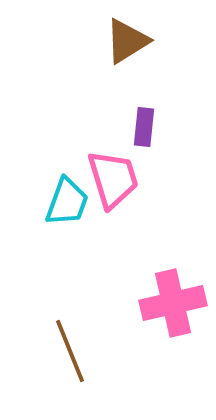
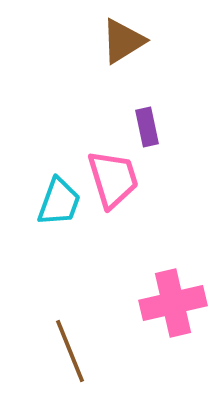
brown triangle: moved 4 px left
purple rectangle: moved 3 px right; rotated 18 degrees counterclockwise
cyan trapezoid: moved 8 px left
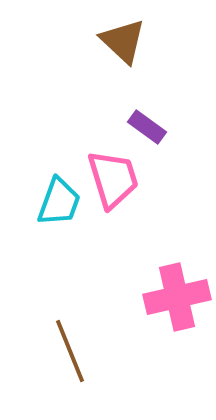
brown triangle: rotated 45 degrees counterclockwise
purple rectangle: rotated 42 degrees counterclockwise
pink cross: moved 4 px right, 6 px up
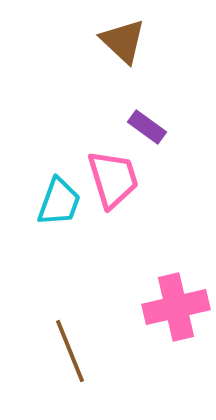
pink cross: moved 1 px left, 10 px down
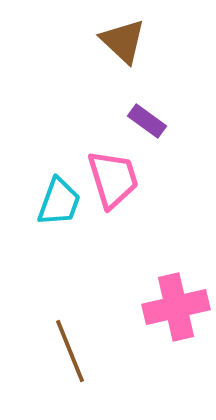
purple rectangle: moved 6 px up
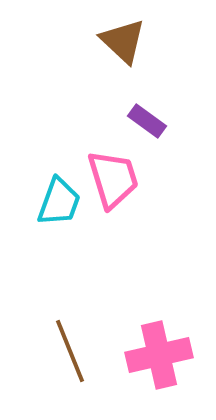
pink cross: moved 17 px left, 48 px down
